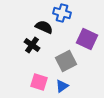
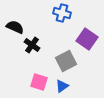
black semicircle: moved 29 px left
purple square: rotated 10 degrees clockwise
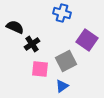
purple square: moved 1 px down
black cross: moved 1 px up; rotated 21 degrees clockwise
pink square: moved 1 px right, 13 px up; rotated 12 degrees counterclockwise
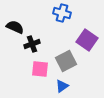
black cross: rotated 14 degrees clockwise
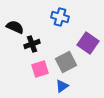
blue cross: moved 2 px left, 4 px down
purple square: moved 1 px right, 3 px down
gray square: moved 1 px down
pink square: rotated 24 degrees counterclockwise
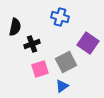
black semicircle: rotated 78 degrees clockwise
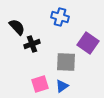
black semicircle: moved 2 px right; rotated 54 degrees counterclockwise
gray square: rotated 30 degrees clockwise
pink square: moved 15 px down
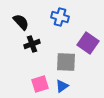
black semicircle: moved 4 px right, 5 px up
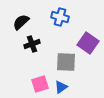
black semicircle: rotated 90 degrees counterclockwise
blue triangle: moved 1 px left, 1 px down
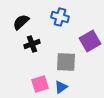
purple square: moved 2 px right, 2 px up; rotated 25 degrees clockwise
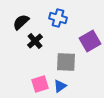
blue cross: moved 2 px left, 1 px down
black cross: moved 3 px right, 3 px up; rotated 21 degrees counterclockwise
blue triangle: moved 1 px left, 1 px up
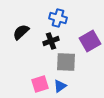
black semicircle: moved 10 px down
black cross: moved 16 px right; rotated 21 degrees clockwise
